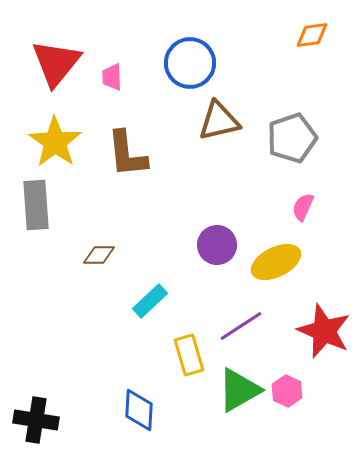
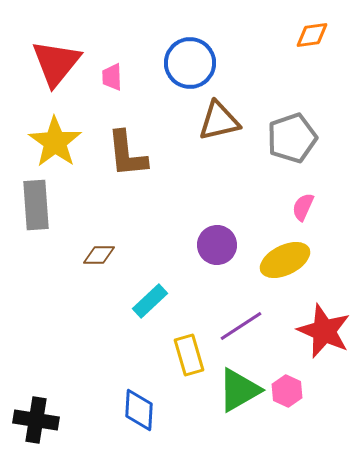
yellow ellipse: moved 9 px right, 2 px up
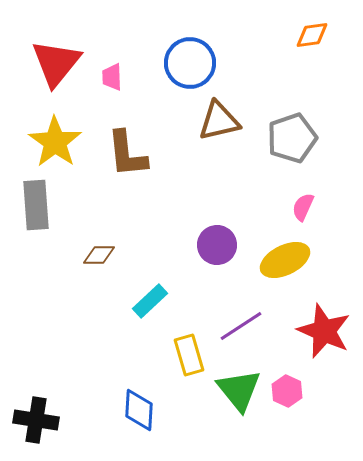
green triangle: rotated 39 degrees counterclockwise
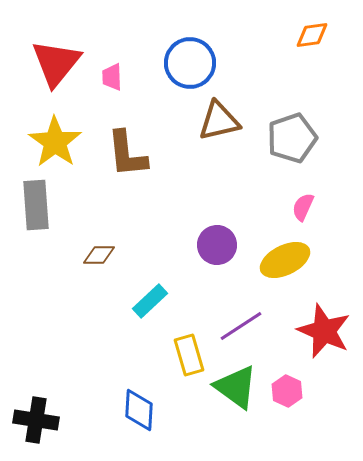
green triangle: moved 3 px left, 3 px up; rotated 15 degrees counterclockwise
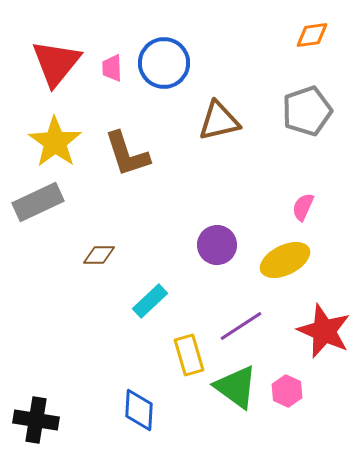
blue circle: moved 26 px left
pink trapezoid: moved 9 px up
gray pentagon: moved 15 px right, 27 px up
brown L-shape: rotated 12 degrees counterclockwise
gray rectangle: moved 2 px right, 3 px up; rotated 69 degrees clockwise
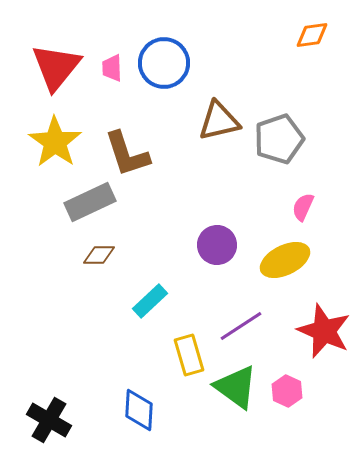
red triangle: moved 4 px down
gray pentagon: moved 28 px left, 28 px down
gray rectangle: moved 52 px right
black cross: moved 13 px right; rotated 21 degrees clockwise
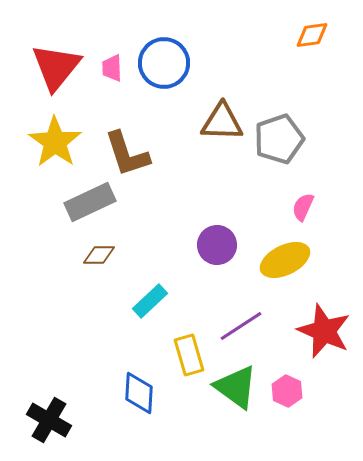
brown triangle: moved 3 px right, 1 px down; rotated 15 degrees clockwise
blue diamond: moved 17 px up
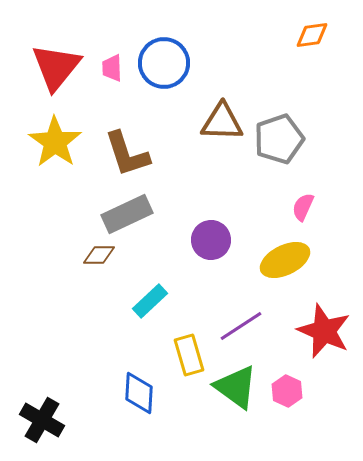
gray rectangle: moved 37 px right, 12 px down
purple circle: moved 6 px left, 5 px up
black cross: moved 7 px left
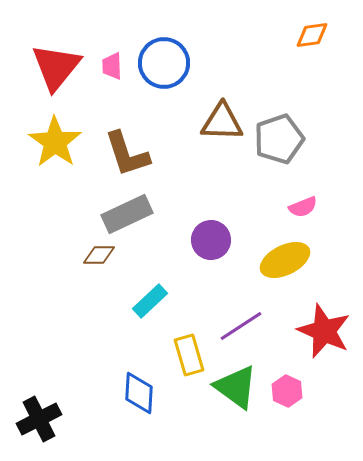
pink trapezoid: moved 2 px up
pink semicircle: rotated 136 degrees counterclockwise
black cross: moved 3 px left, 1 px up; rotated 33 degrees clockwise
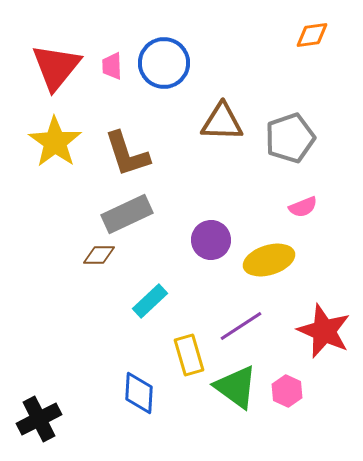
gray pentagon: moved 11 px right, 1 px up
yellow ellipse: moved 16 px left; rotated 9 degrees clockwise
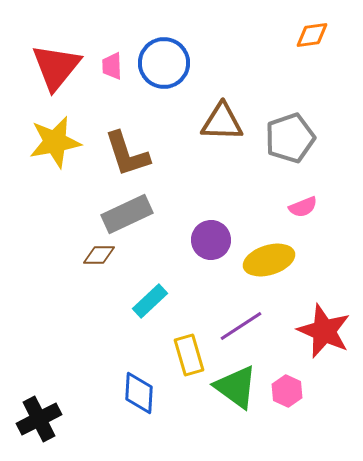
yellow star: rotated 26 degrees clockwise
